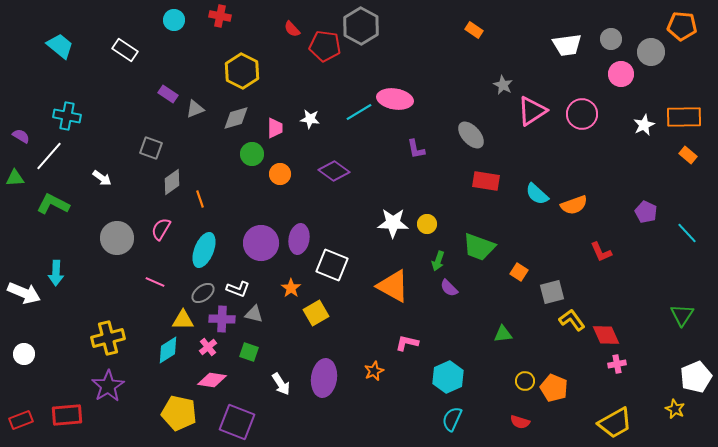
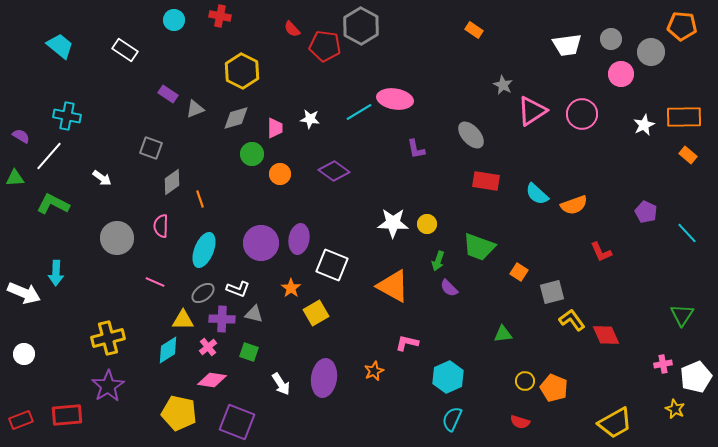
pink semicircle at (161, 229): moved 3 px up; rotated 30 degrees counterclockwise
pink cross at (617, 364): moved 46 px right
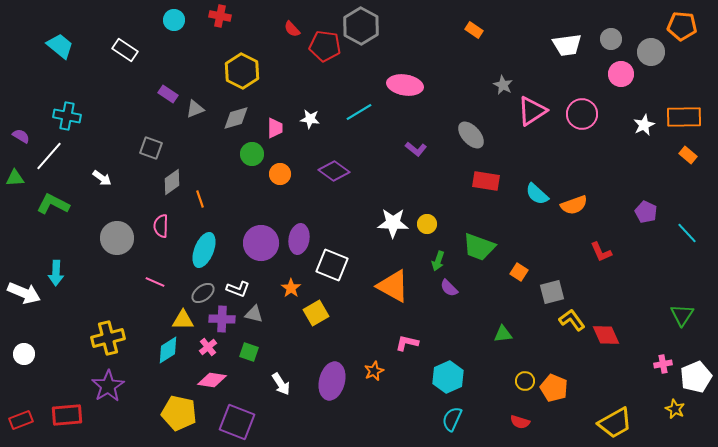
pink ellipse at (395, 99): moved 10 px right, 14 px up
purple L-shape at (416, 149): rotated 40 degrees counterclockwise
purple ellipse at (324, 378): moved 8 px right, 3 px down; rotated 6 degrees clockwise
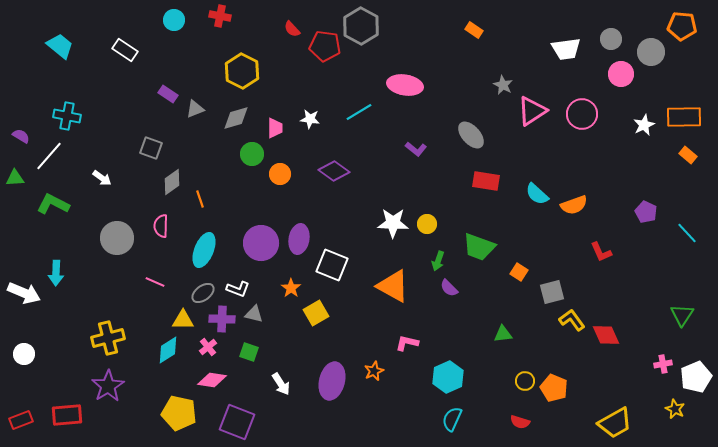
white trapezoid at (567, 45): moved 1 px left, 4 px down
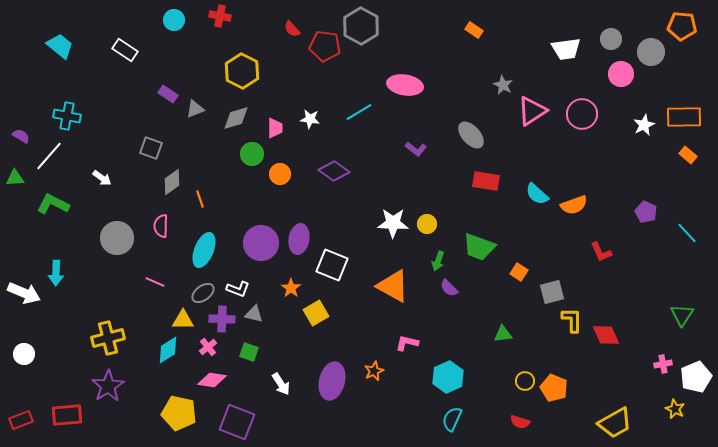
yellow L-shape at (572, 320): rotated 36 degrees clockwise
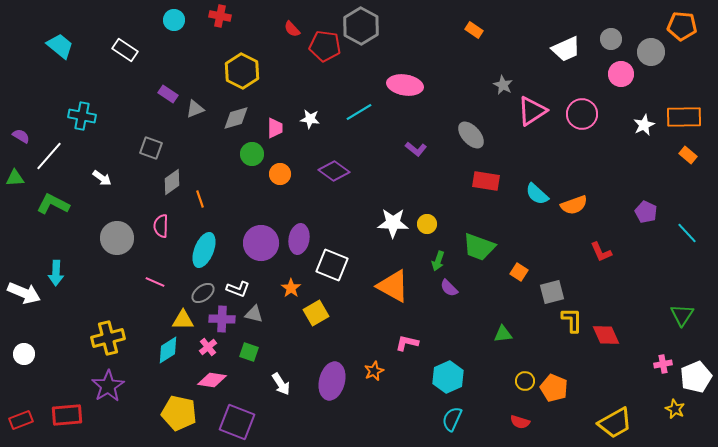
white trapezoid at (566, 49): rotated 16 degrees counterclockwise
cyan cross at (67, 116): moved 15 px right
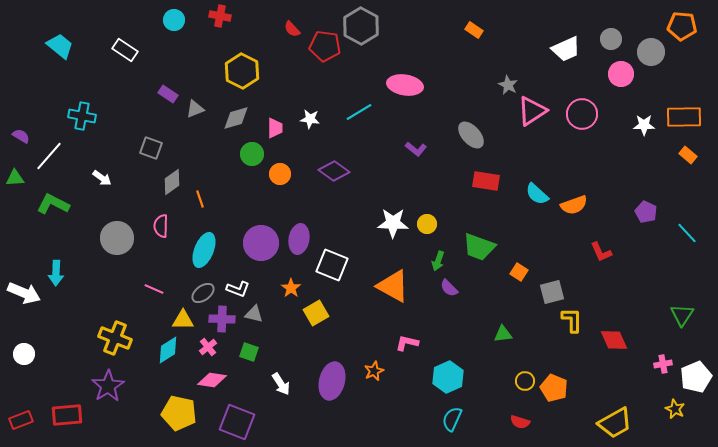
gray star at (503, 85): moved 5 px right
white star at (644, 125): rotated 25 degrees clockwise
pink line at (155, 282): moved 1 px left, 7 px down
red diamond at (606, 335): moved 8 px right, 5 px down
yellow cross at (108, 338): moved 7 px right; rotated 36 degrees clockwise
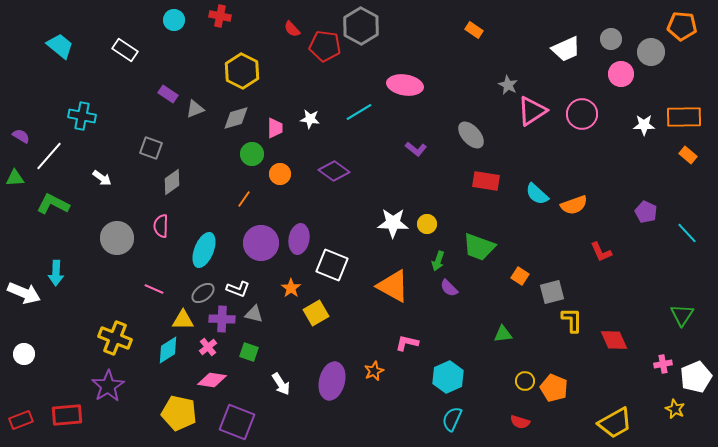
orange line at (200, 199): moved 44 px right; rotated 54 degrees clockwise
orange square at (519, 272): moved 1 px right, 4 px down
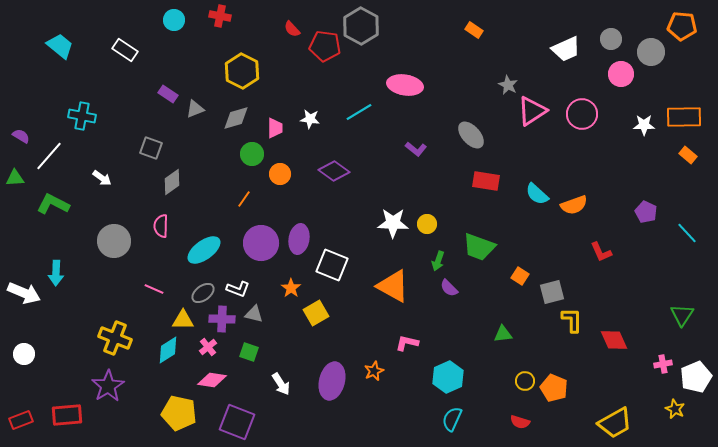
gray circle at (117, 238): moved 3 px left, 3 px down
cyan ellipse at (204, 250): rotated 32 degrees clockwise
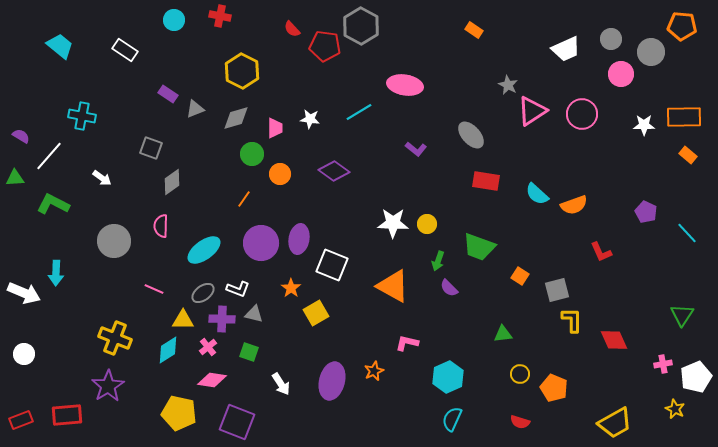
gray square at (552, 292): moved 5 px right, 2 px up
yellow circle at (525, 381): moved 5 px left, 7 px up
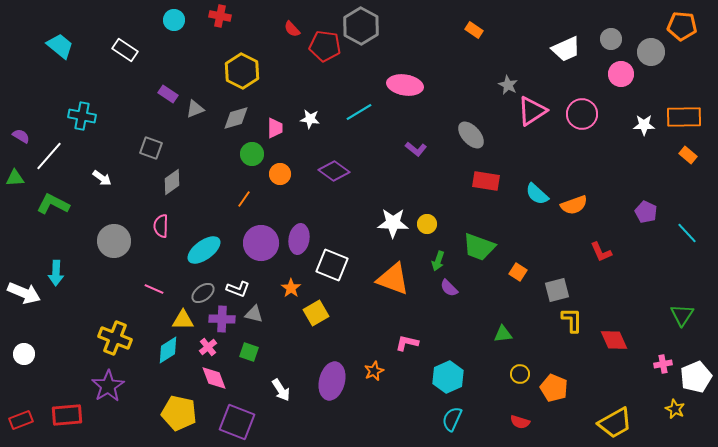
orange square at (520, 276): moved 2 px left, 4 px up
orange triangle at (393, 286): moved 7 px up; rotated 9 degrees counterclockwise
pink diamond at (212, 380): moved 2 px right, 2 px up; rotated 60 degrees clockwise
white arrow at (281, 384): moved 6 px down
